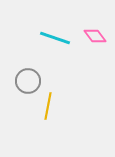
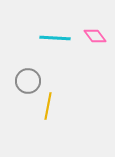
cyan line: rotated 16 degrees counterclockwise
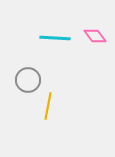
gray circle: moved 1 px up
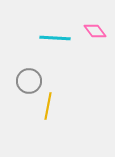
pink diamond: moved 5 px up
gray circle: moved 1 px right, 1 px down
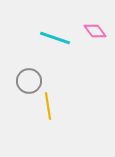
cyan line: rotated 16 degrees clockwise
yellow line: rotated 20 degrees counterclockwise
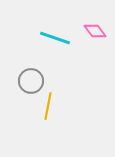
gray circle: moved 2 px right
yellow line: rotated 20 degrees clockwise
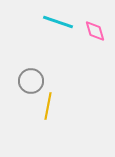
pink diamond: rotated 20 degrees clockwise
cyan line: moved 3 px right, 16 px up
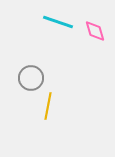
gray circle: moved 3 px up
